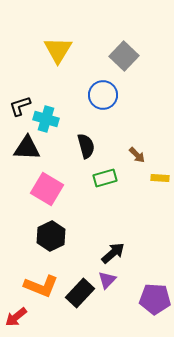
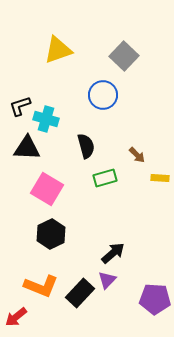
yellow triangle: rotated 40 degrees clockwise
black hexagon: moved 2 px up
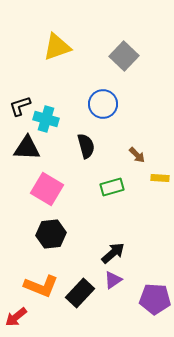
yellow triangle: moved 1 px left, 3 px up
blue circle: moved 9 px down
green rectangle: moved 7 px right, 9 px down
black hexagon: rotated 20 degrees clockwise
purple triangle: moved 6 px right; rotated 12 degrees clockwise
